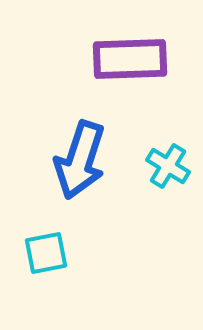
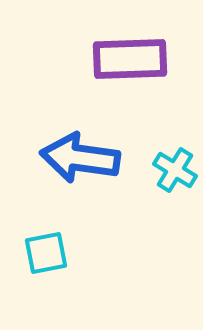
blue arrow: moved 2 px up; rotated 80 degrees clockwise
cyan cross: moved 7 px right, 4 px down
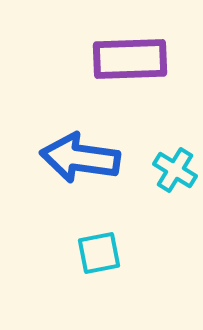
cyan square: moved 53 px right
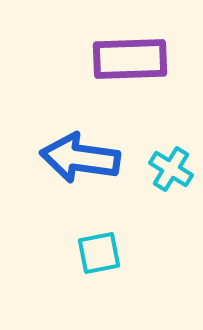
cyan cross: moved 4 px left, 1 px up
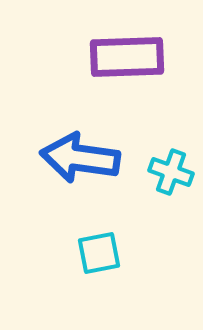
purple rectangle: moved 3 px left, 2 px up
cyan cross: moved 3 px down; rotated 12 degrees counterclockwise
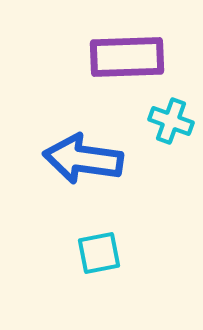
blue arrow: moved 3 px right, 1 px down
cyan cross: moved 51 px up
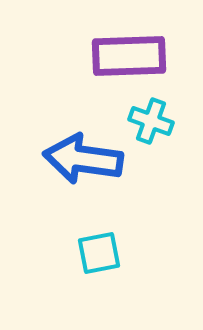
purple rectangle: moved 2 px right, 1 px up
cyan cross: moved 20 px left
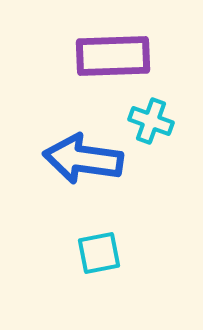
purple rectangle: moved 16 px left
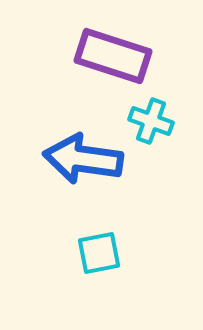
purple rectangle: rotated 20 degrees clockwise
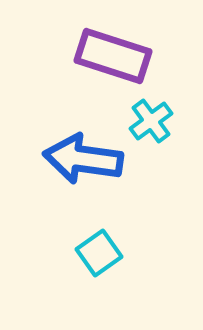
cyan cross: rotated 33 degrees clockwise
cyan square: rotated 24 degrees counterclockwise
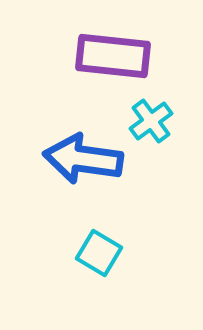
purple rectangle: rotated 12 degrees counterclockwise
cyan square: rotated 24 degrees counterclockwise
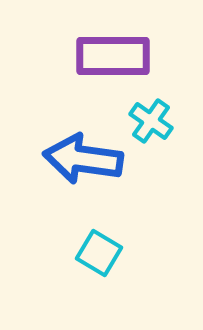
purple rectangle: rotated 6 degrees counterclockwise
cyan cross: rotated 18 degrees counterclockwise
